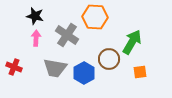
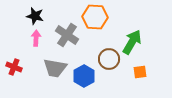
blue hexagon: moved 3 px down
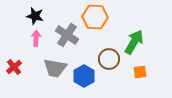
green arrow: moved 2 px right
red cross: rotated 28 degrees clockwise
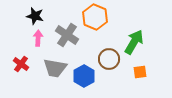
orange hexagon: rotated 20 degrees clockwise
pink arrow: moved 2 px right
red cross: moved 7 px right, 3 px up; rotated 14 degrees counterclockwise
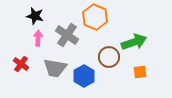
green arrow: rotated 40 degrees clockwise
brown circle: moved 2 px up
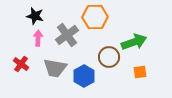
orange hexagon: rotated 25 degrees counterclockwise
gray cross: rotated 20 degrees clockwise
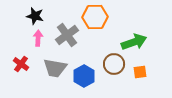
brown circle: moved 5 px right, 7 px down
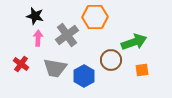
brown circle: moved 3 px left, 4 px up
orange square: moved 2 px right, 2 px up
